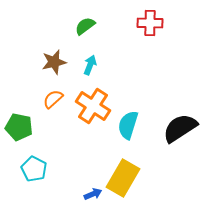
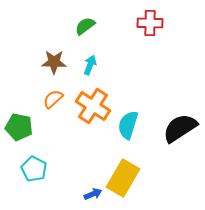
brown star: rotated 15 degrees clockwise
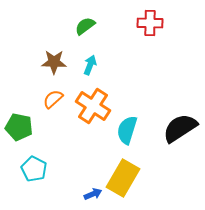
cyan semicircle: moved 1 px left, 5 px down
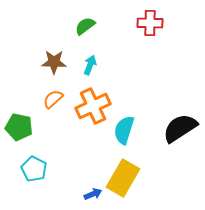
orange cross: rotated 32 degrees clockwise
cyan semicircle: moved 3 px left
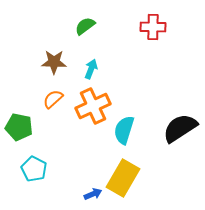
red cross: moved 3 px right, 4 px down
cyan arrow: moved 1 px right, 4 px down
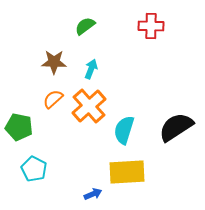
red cross: moved 2 px left, 1 px up
orange cross: moved 4 px left; rotated 16 degrees counterclockwise
black semicircle: moved 4 px left, 1 px up
yellow rectangle: moved 4 px right, 6 px up; rotated 57 degrees clockwise
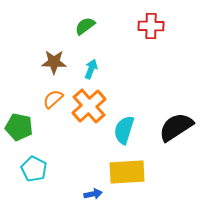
blue arrow: rotated 12 degrees clockwise
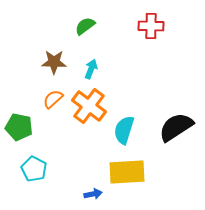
orange cross: rotated 12 degrees counterclockwise
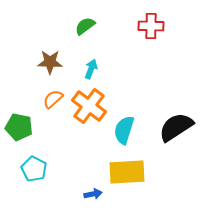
brown star: moved 4 px left
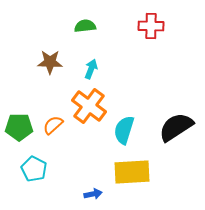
green semicircle: rotated 30 degrees clockwise
orange semicircle: moved 26 px down
green pentagon: rotated 12 degrees counterclockwise
yellow rectangle: moved 5 px right
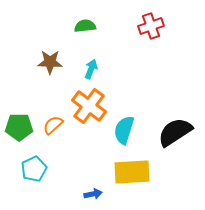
red cross: rotated 20 degrees counterclockwise
black semicircle: moved 1 px left, 5 px down
cyan pentagon: rotated 20 degrees clockwise
